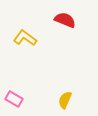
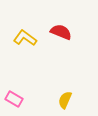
red semicircle: moved 4 px left, 12 px down
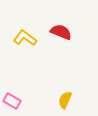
pink rectangle: moved 2 px left, 2 px down
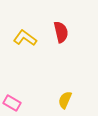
red semicircle: rotated 55 degrees clockwise
pink rectangle: moved 2 px down
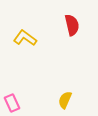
red semicircle: moved 11 px right, 7 px up
pink rectangle: rotated 36 degrees clockwise
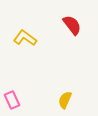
red semicircle: rotated 25 degrees counterclockwise
pink rectangle: moved 3 px up
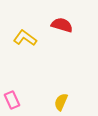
red semicircle: moved 10 px left; rotated 35 degrees counterclockwise
yellow semicircle: moved 4 px left, 2 px down
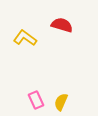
pink rectangle: moved 24 px right
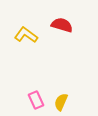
yellow L-shape: moved 1 px right, 3 px up
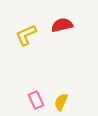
red semicircle: rotated 30 degrees counterclockwise
yellow L-shape: rotated 60 degrees counterclockwise
